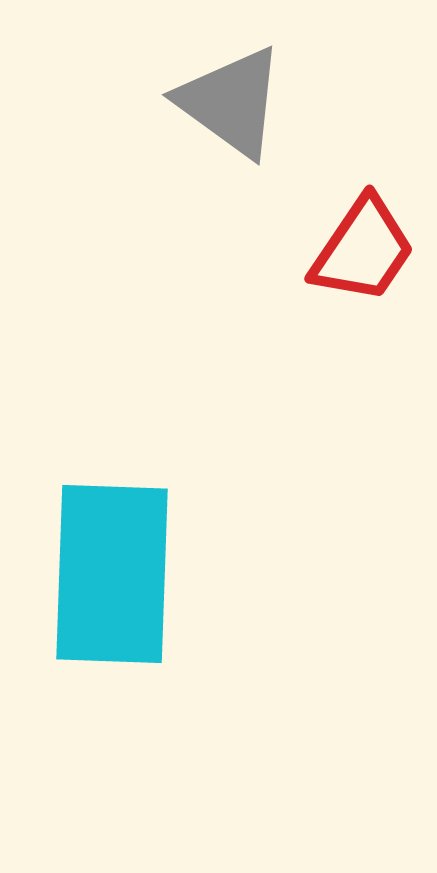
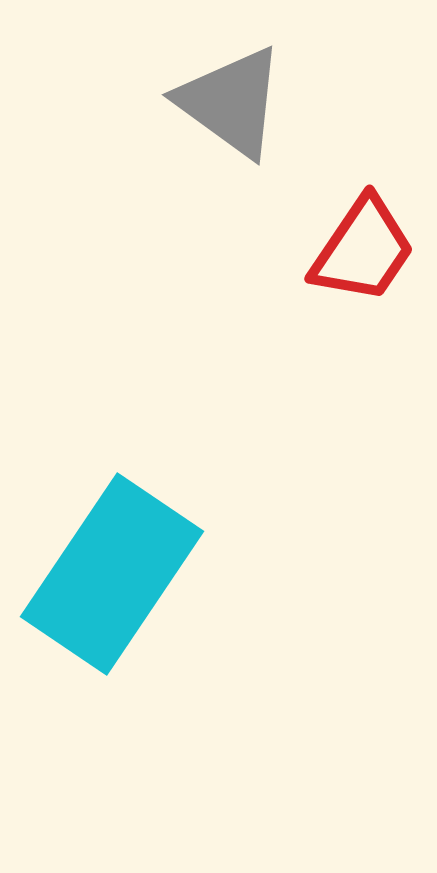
cyan rectangle: rotated 32 degrees clockwise
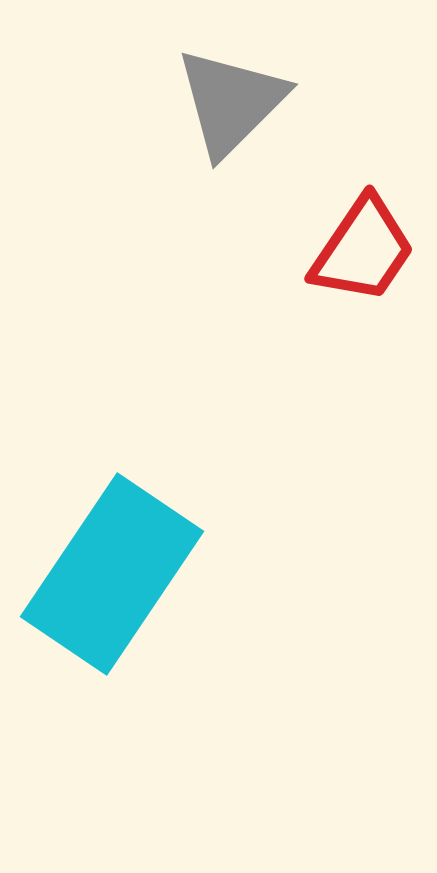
gray triangle: rotated 39 degrees clockwise
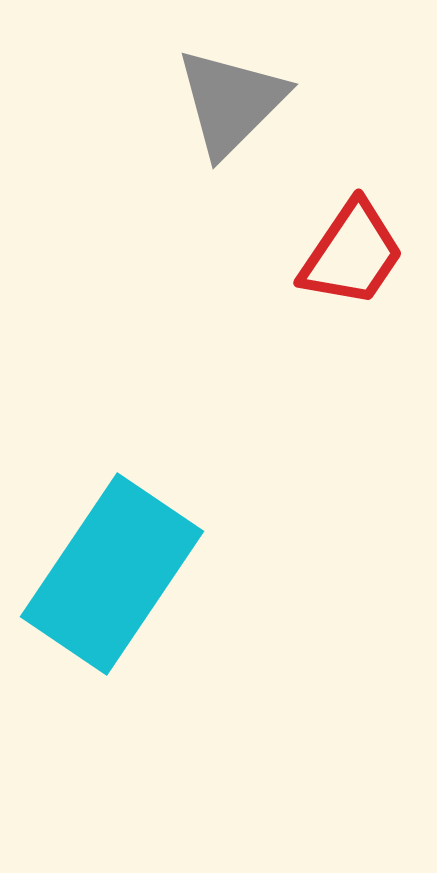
red trapezoid: moved 11 px left, 4 px down
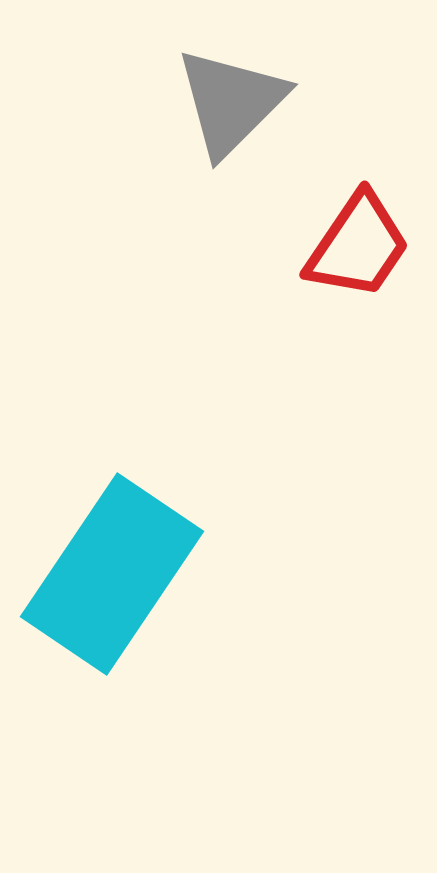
red trapezoid: moved 6 px right, 8 px up
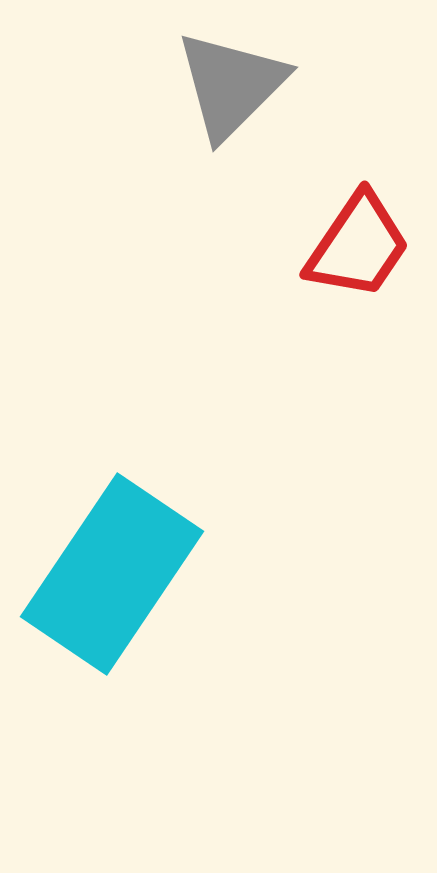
gray triangle: moved 17 px up
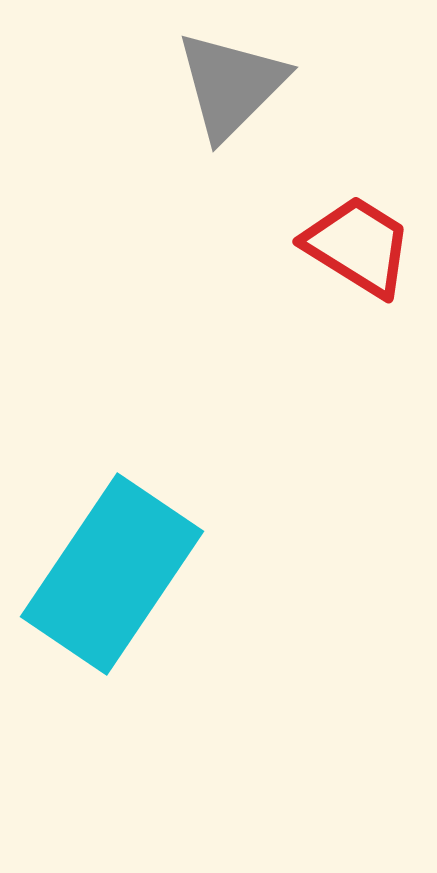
red trapezoid: rotated 92 degrees counterclockwise
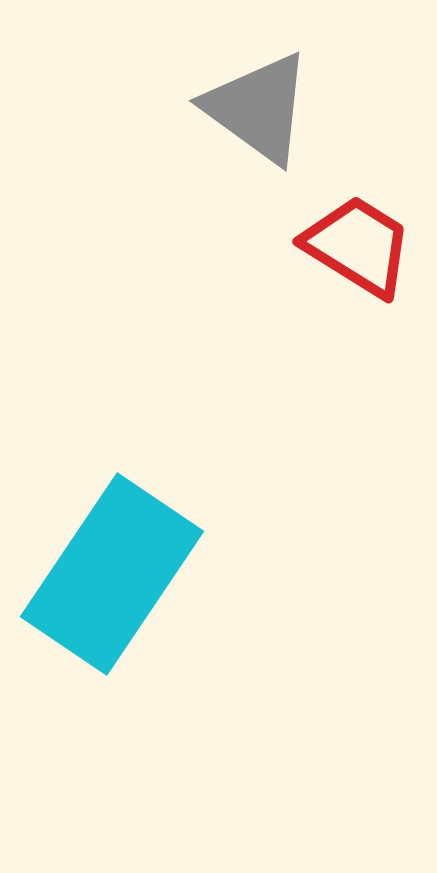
gray triangle: moved 27 px right, 23 px down; rotated 39 degrees counterclockwise
